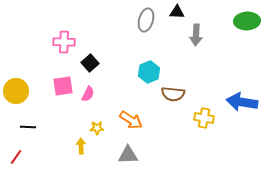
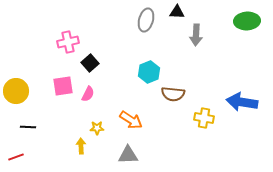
pink cross: moved 4 px right; rotated 15 degrees counterclockwise
red line: rotated 35 degrees clockwise
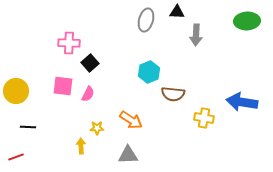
pink cross: moved 1 px right, 1 px down; rotated 15 degrees clockwise
pink square: rotated 15 degrees clockwise
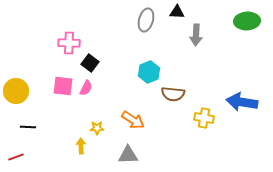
black square: rotated 12 degrees counterclockwise
pink semicircle: moved 2 px left, 6 px up
orange arrow: moved 2 px right
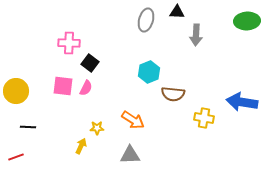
yellow arrow: rotated 28 degrees clockwise
gray triangle: moved 2 px right
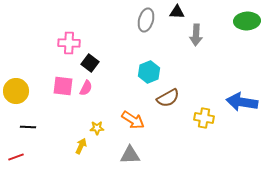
brown semicircle: moved 5 px left, 4 px down; rotated 35 degrees counterclockwise
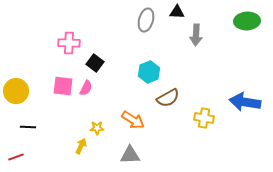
black square: moved 5 px right
blue arrow: moved 3 px right
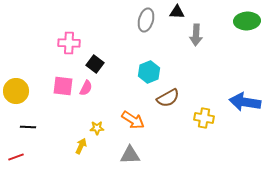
black square: moved 1 px down
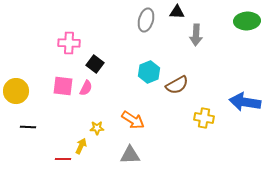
brown semicircle: moved 9 px right, 13 px up
red line: moved 47 px right, 2 px down; rotated 21 degrees clockwise
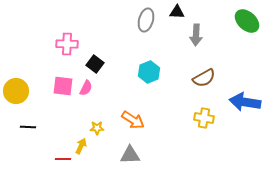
green ellipse: rotated 45 degrees clockwise
pink cross: moved 2 px left, 1 px down
brown semicircle: moved 27 px right, 7 px up
